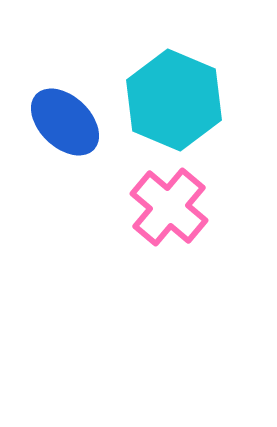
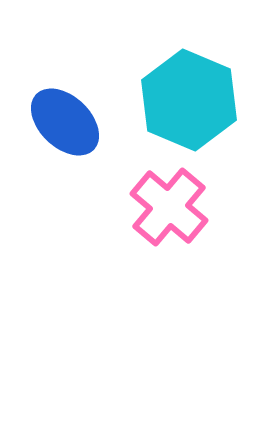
cyan hexagon: moved 15 px right
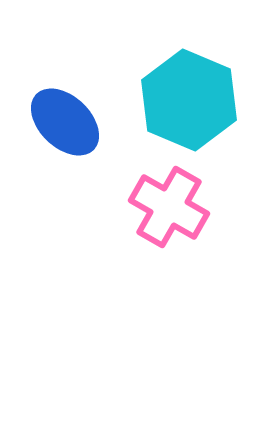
pink cross: rotated 10 degrees counterclockwise
